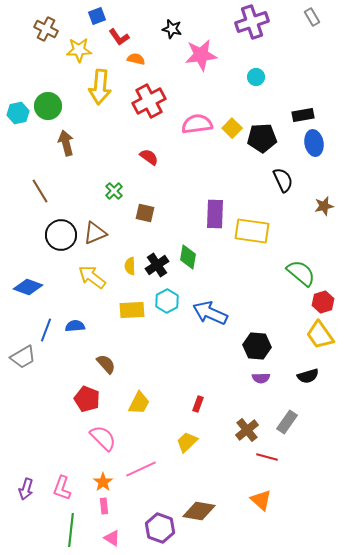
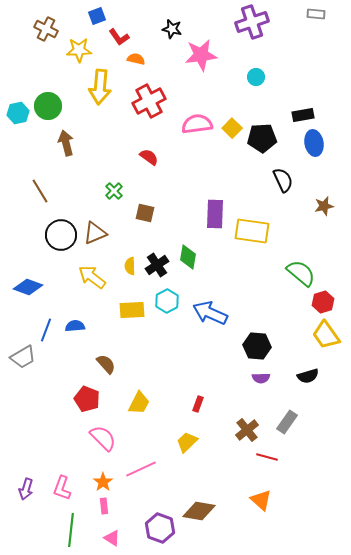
gray rectangle at (312, 17): moved 4 px right, 3 px up; rotated 54 degrees counterclockwise
yellow trapezoid at (320, 335): moved 6 px right
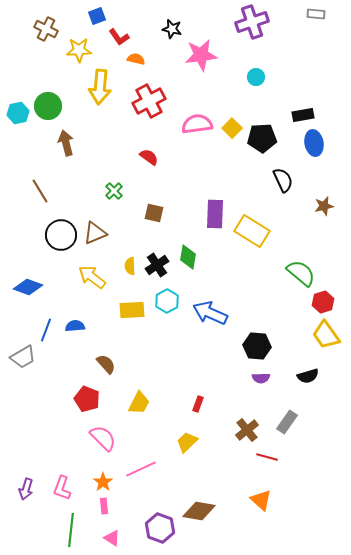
brown square at (145, 213): moved 9 px right
yellow rectangle at (252, 231): rotated 24 degrees clockwise
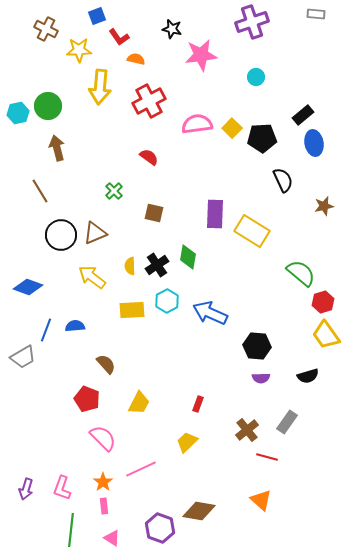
black rectangle at (303, 115): rotated 30 degrees counterclockwise
brown arrow at (66, 143): moved 9 px left, 5 px down
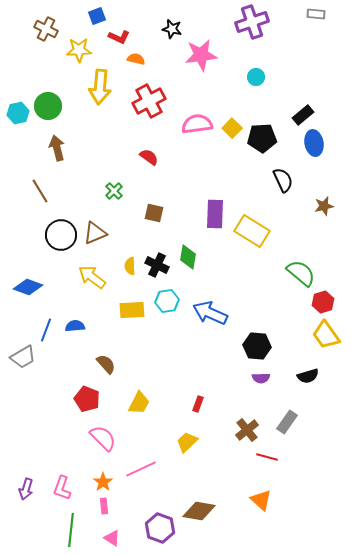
red L-shape at (119, 37): rotated 30 degrees counterclockwise
black cross at (157, 265): rotated 30 degrees counterclockwise
cyan hexagon at (167, 301): rotated 20 degrees clockwise
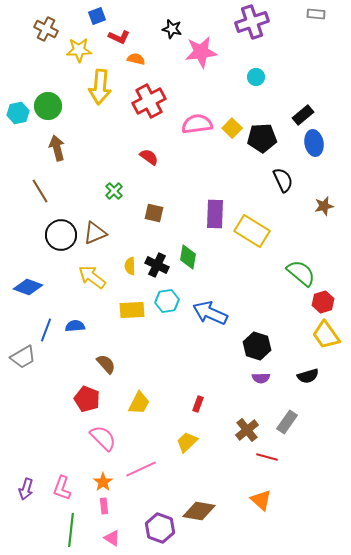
pink star at (201, 55): moved 3 px up
black hexagon at (257, 346): rotated 12 degrees clockwise
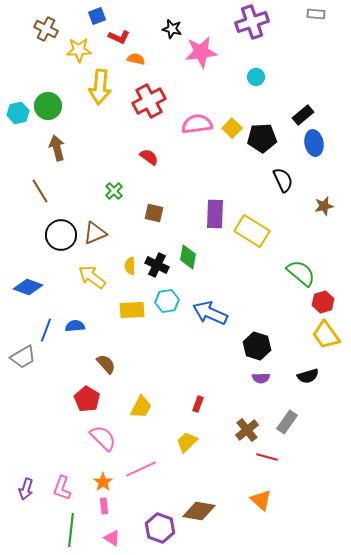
red pentagon at (87, 399): rotated 10 degrees clockwise
yellow trapezoid at (139, 403): moved 2 px right, 4 px down
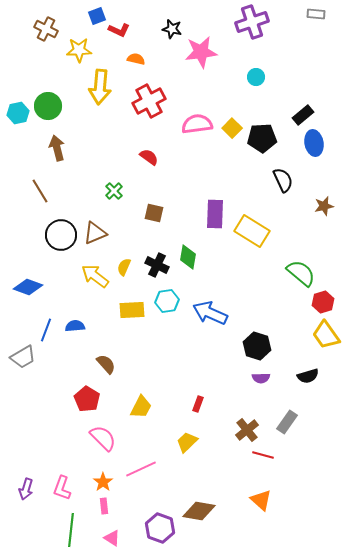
red L-shape at (119, 37): moved 7 px up
yellow semicircle at (130, 266): moved 6 px left, 1 px down; rotated 24 degrees clockwise
yellow arrow at (92, 277): moved 3 px right, 1 px up
red line at (267, 457): moved 4 px left, 2 px up
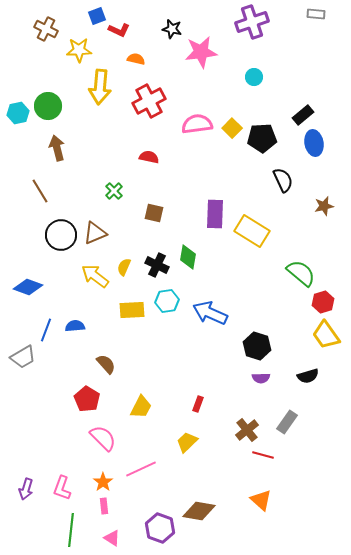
cyan circle at (256, 77): moved 2 px left
red semicircle at (149, 157): rotated 24 degrees counterclockwise
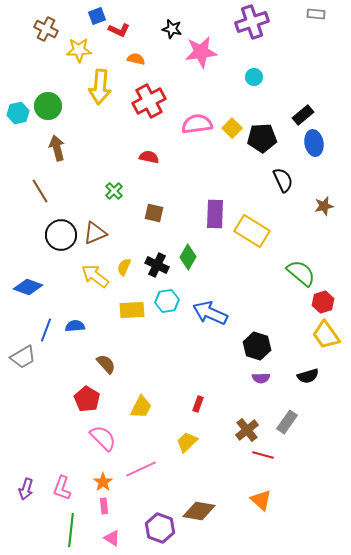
green diamond at (188, 257): rotated 20 degrees clockwise
